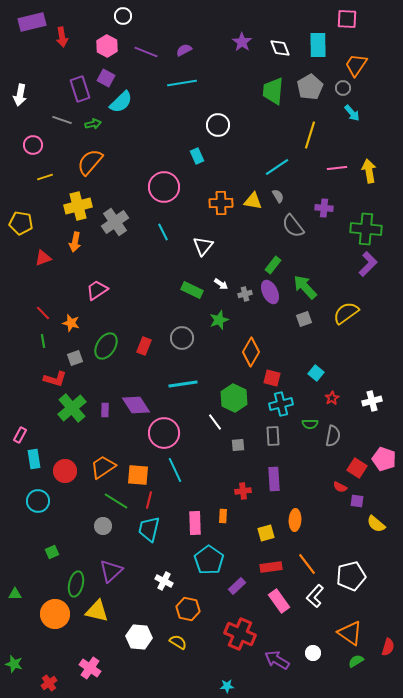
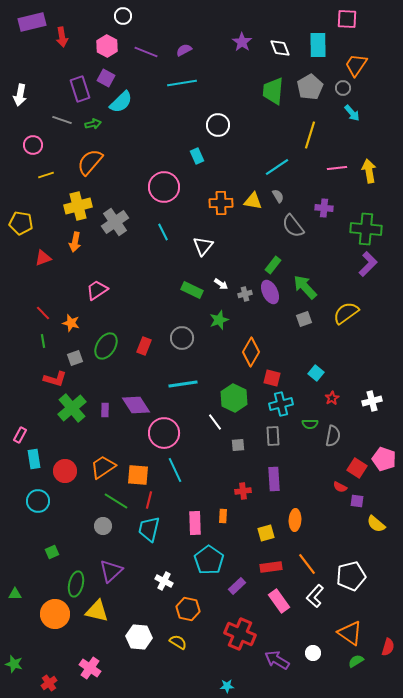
yellow line at (45, 177): moved 1 px right, 2 px up
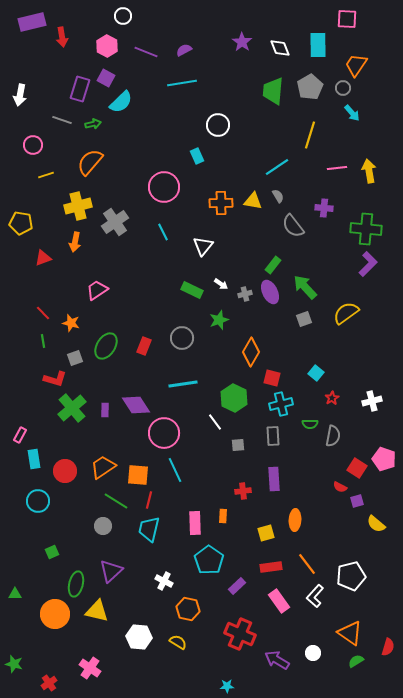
purple rectangle at (80, 89): rotated 35 degrees clockwise
purple square at (357, 501): rotated 24 degrees counterclockwise
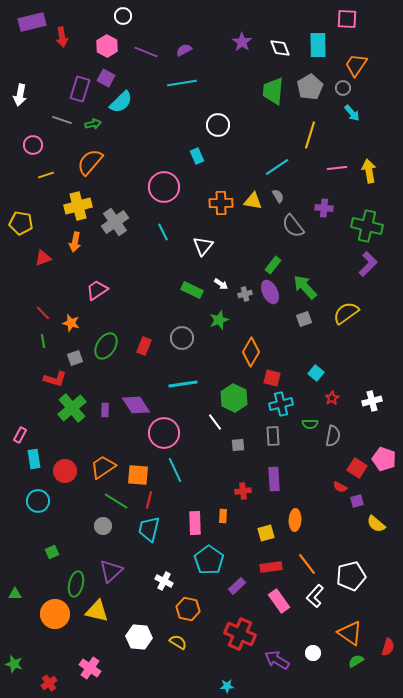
green cross at (366, 229): moved 1 px right, 3 px up; rotated 8 degrees clockwise
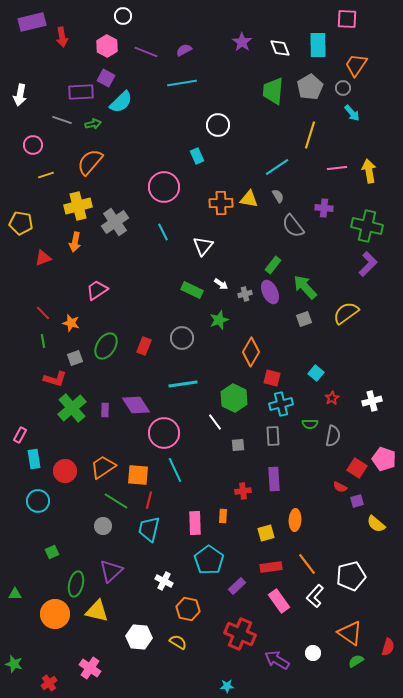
purple rectangle at (80, 89): moved 1 px right, 3 px down; rotated 70 degrees clockwise
yellow triangle at (253, 201): moved 4 px left, 2 px up
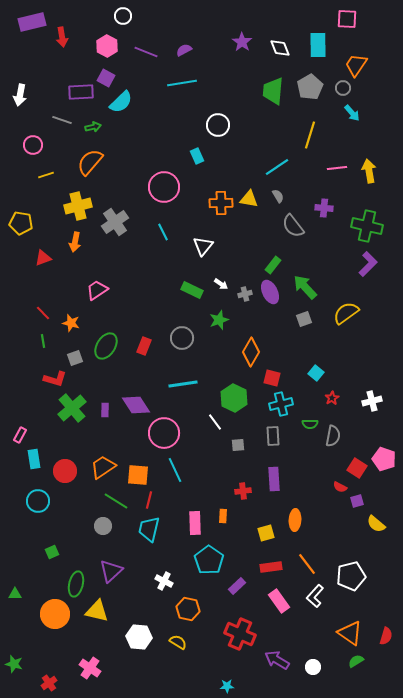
green arrow at (93, 124): moved 3 px down
red semicircle at (388, 647): moved 2 px left, 11 px up
white circle at (313, 653): moved 14 px down
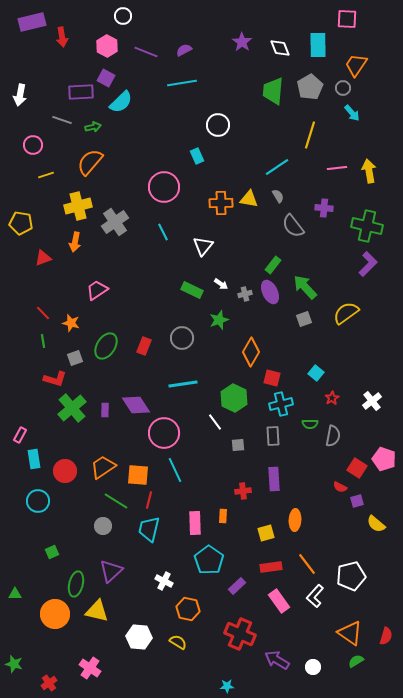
white cross at (372, 401): rotated 24 degrees counterclockwise
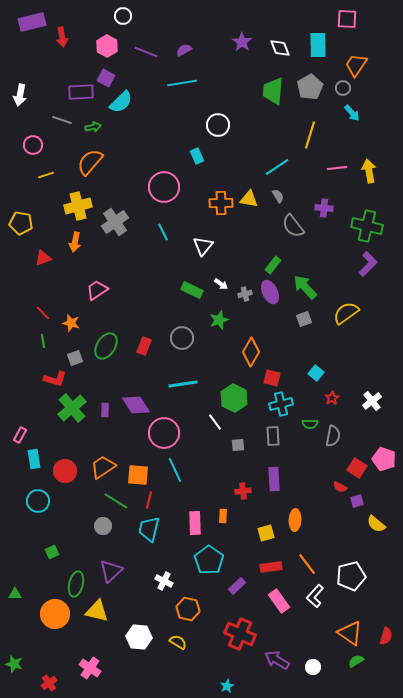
cyan star at (227, 686): rotated 24 degrees counterclockwise
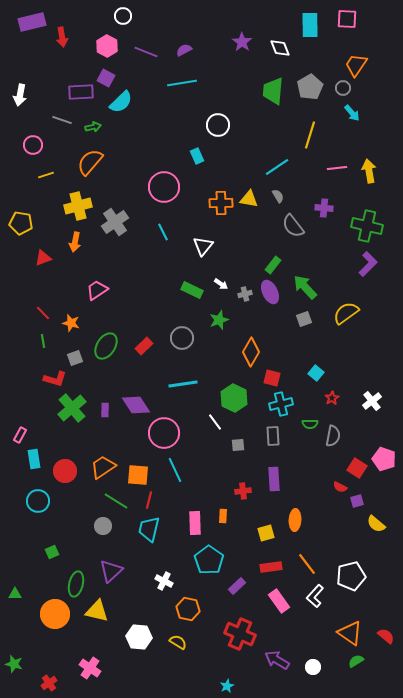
cyan rectangle at (318, 45): moved 8 px left, 20 px up
red rectangle at (144, 346): rotated 24 degrees clockwise
red semicircle at (386, 636): rotated 66 degrees counterclockwise
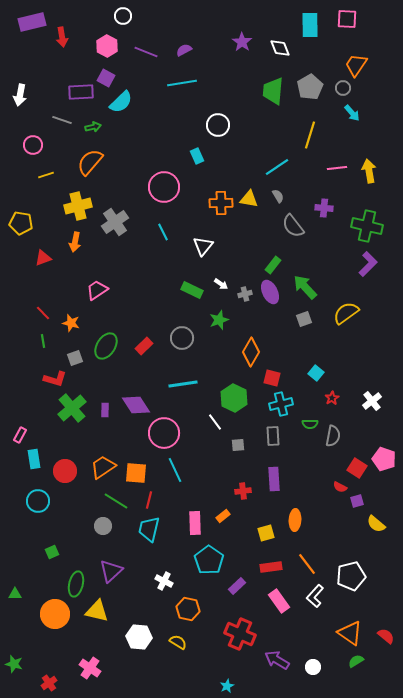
orange square at (138, 475): moved 2 px left, 2 px up
orange rectangle at (223, 516): rotated 48 degrees clockwise
